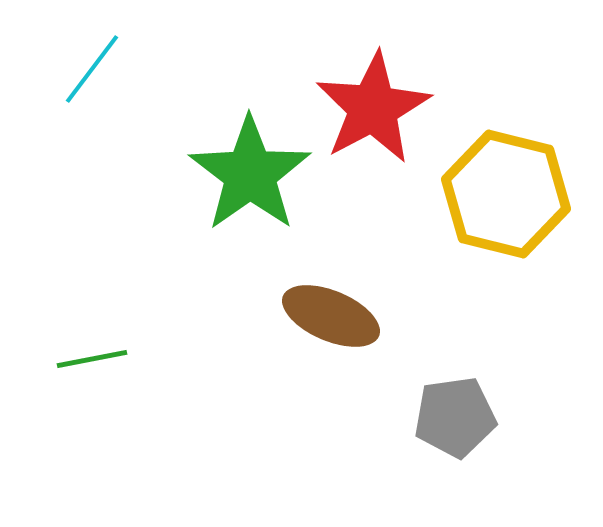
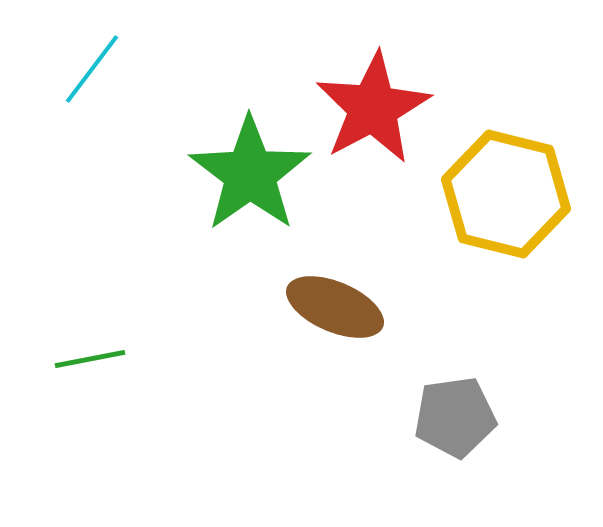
brown ellipse: moved 4 px right, 9 px up
green line: moved 2 px left
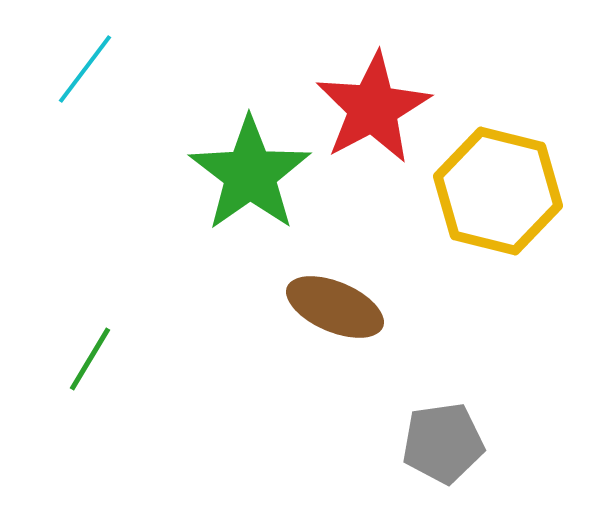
cyan line: moved 7 px left
yellow hexagon: moved 8 px left, 3 px up
green line: rotated 48 degrees counterclockwise
gray pentagon: moved 12 px left, 26 px down
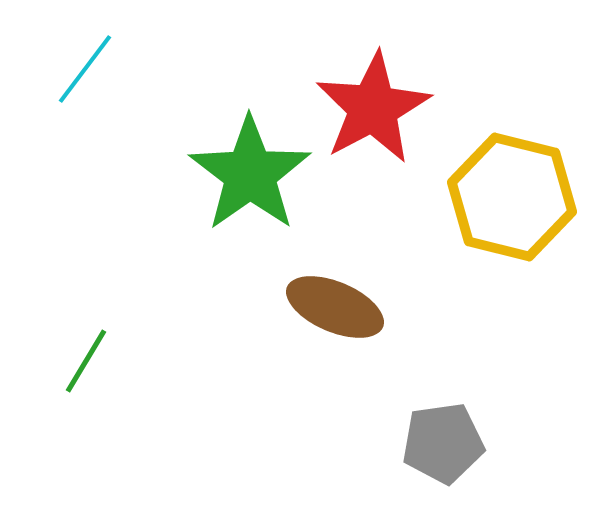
yellow hexagon: moved 14 px right, 6 px down
green line: moved 4 px left, 2 px down
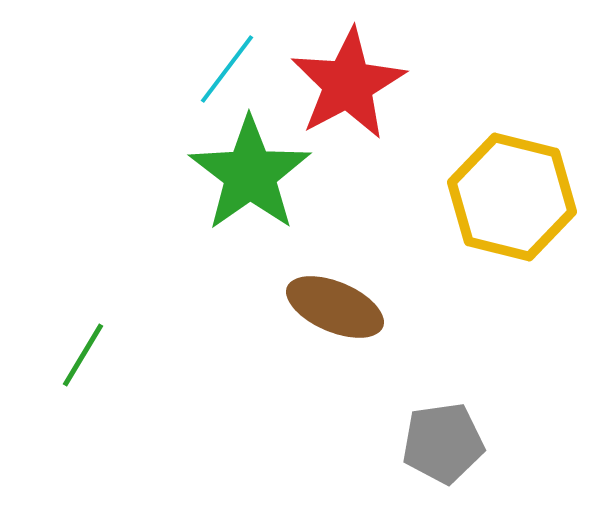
cyan line: moved 142 px right
red star: moved 25 px left, 24 px up
green line: moved 3 px left, 6 px up
